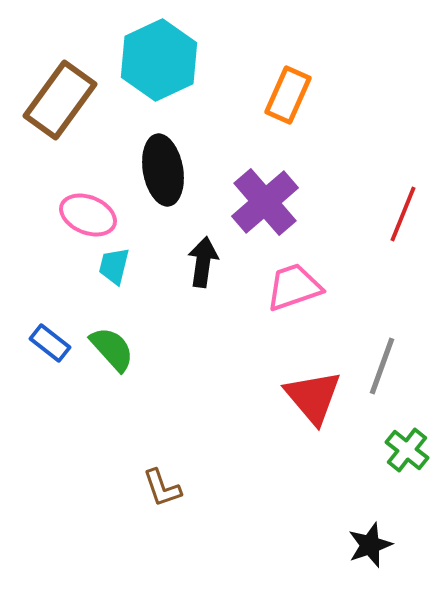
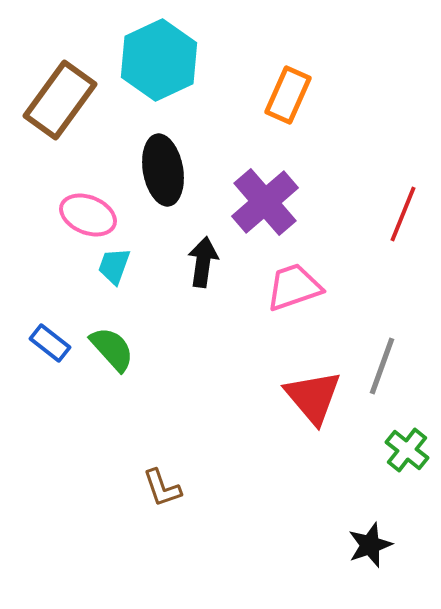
cyan trapezoid: rotated 6 degrees clockwise
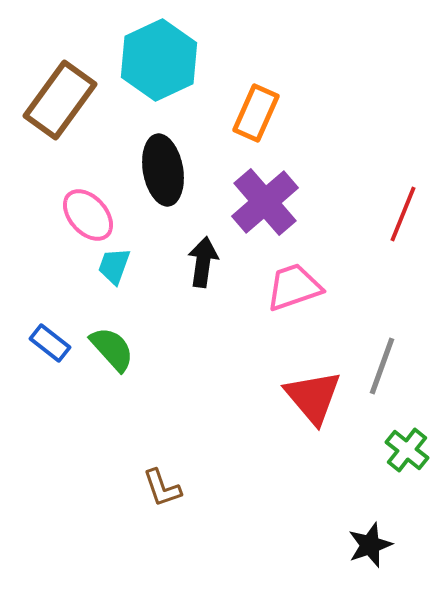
orange rectangle: moved 32 px left, 18 px down
pink ellipse: rotated 26 degrees clockwise
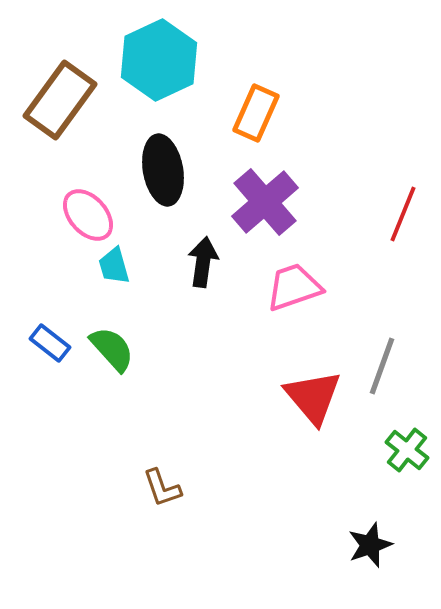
cyan trapezoid: rotated 36 degrees counterclockwise
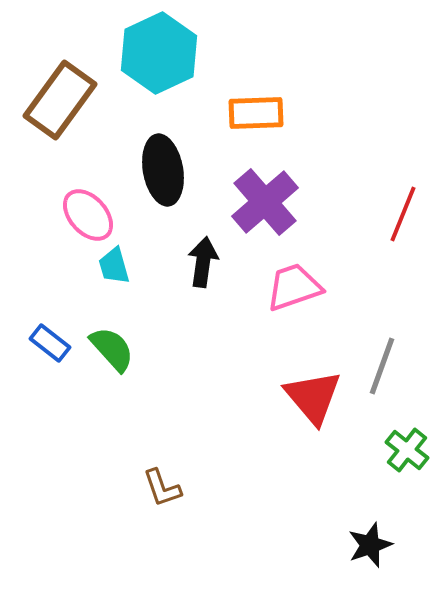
cyan hexagon: moved 7 px up
orange rectangle: rotated 64 degrees clockwise
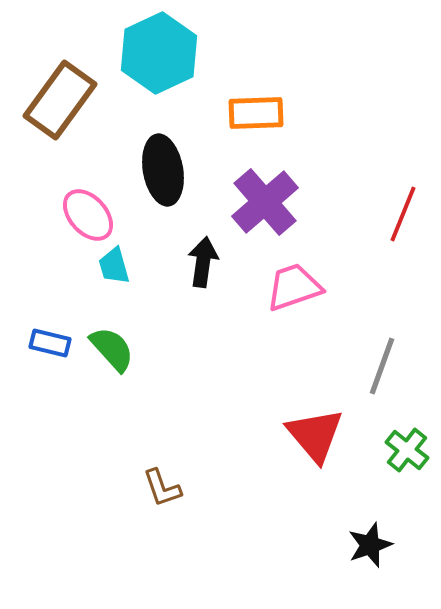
blue rectangle: rotated 24 degrees counterclockwise
red triangle: moved 2 px right, 38 px down
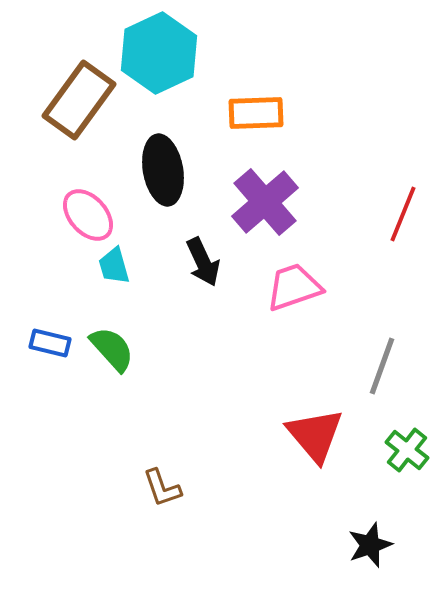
brown rectangle: moved 19 px right
black arrow: rotated 147 degrees clockwise
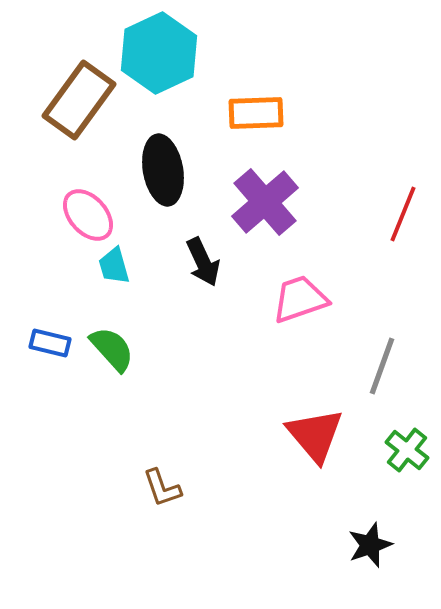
pink trapezoid: moved 6 px right, 12 px down
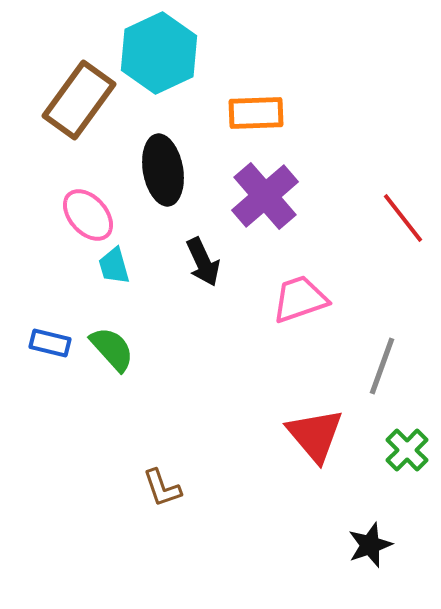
purple cross: moved 6 px up
red line: moved 4 px down; rotated 60 degrees counterclockwise
green cross: rotated 6 degrees clockwise
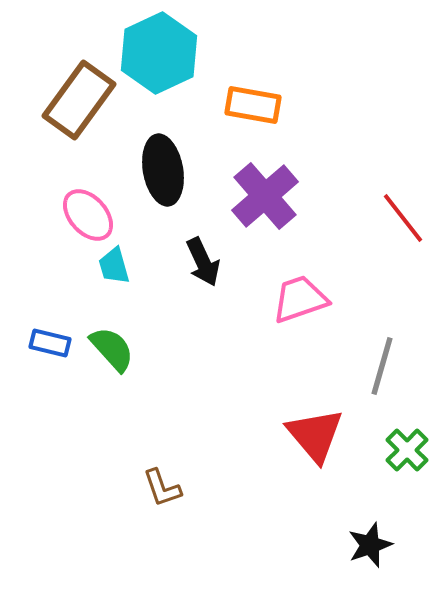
orange rectangle: moved 3 px left, 8 px up; rotated 12 degrees clockwise
gray line: rotated 4 degrees counterclockwise
